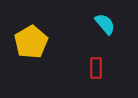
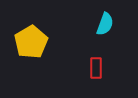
cyan semicircle: rotated 60 degrees clockwise
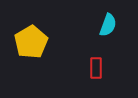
cyan semicircle: moved 3 px right, 1 px down
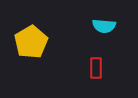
cyan semicircle: moved 4 px left, 1 px down; rotated 75 degrees clockwise
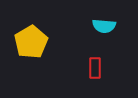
red rectangle: moved 1 px left
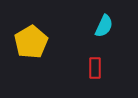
cyan semicircle: rotated 70 degrees counterclockwise
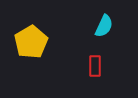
red rectangle: moved 2 px up
